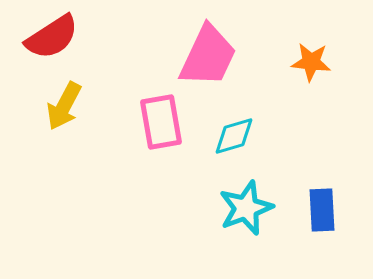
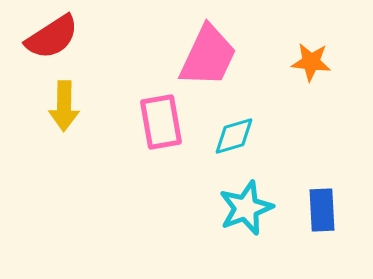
yellow arrow: rotated 27 degrees counterclockwise
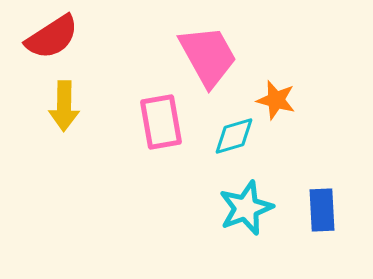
pink trapezoid: rotated 54 degrees counterclockwise
orange star: moved 35 px left, 38 px down; rotated 9 degrees clockwise
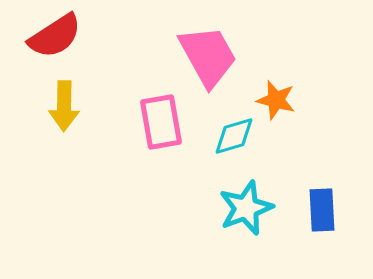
red semicircle: moved 3 px right, 1 px up
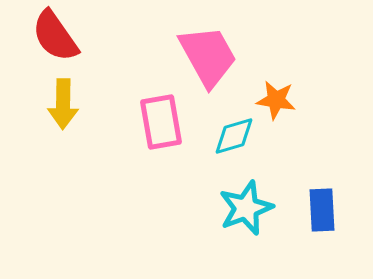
red semicircle: rotated 88 degrees clockwise
orange star: rotated 6 degrees counterclockwise
yellow arrow: moved 1 px left, 2 px up
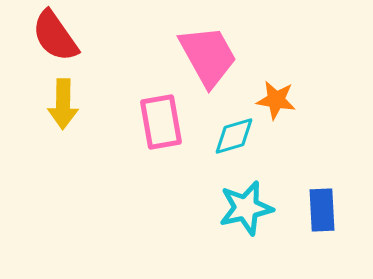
cyan star: rotated 8 degrees clockwise
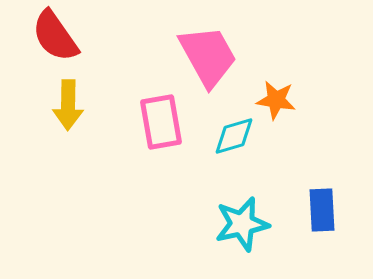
yellow arrow: moved 5 px right, 1 px down
cyan star: moved 4 px left, 16 px down
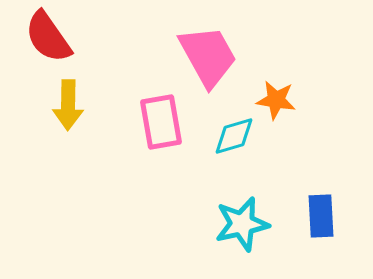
red semicircle: moved 7 px left, 1 px down
blue rectangle: moved 1 px left, 6 px down
